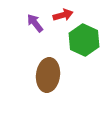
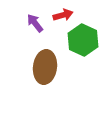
green hexagon: moved 1 px left
brown ellipse: moved 3 px left, 8 px up
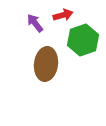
green hexagon: rotated 16 degrees clockwise
brown ellipse: moved 1 px right, 3 px up
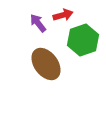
purple arrow: moved 3 px right
brown ellipse: rotated 44 degrees counterclockwise
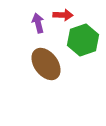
red arrow: rotated 18 degrees clockwise
purple arrow: rotated 24 degrees clockwise
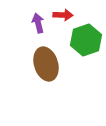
green hexagon: moved 3 px right
brown ellipse: rotated 20 degrees clockwise
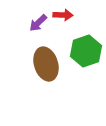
purple arrow: rotated 120 degrees counterclockwise
green hexagon: moved 11 px down
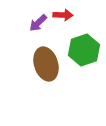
green hexagon: moved 2 px left, 1 px up
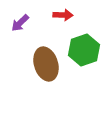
purple arrow: moved 18 px left
